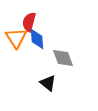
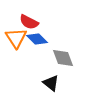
red semicircle: rotated 78 degrees counterclockwise
blue diamond: rotated 40 degrees counterclockwise
black triangle: moved 3 px right
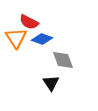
blue diamond: moved 5 px right; rotated 25 degrees counterclockwise
gray diamond: moved 2 px down
black triangle: rotated 18 degrees clockwise
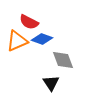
orange triangle: moved 1 px right, 3 px down; rotated 40 degrees clockwise
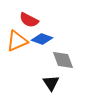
red semicircle: moved 2 px up
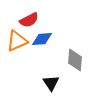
red semicircle: rotated 54 degrees counterclockwise
blue diamond: rotated 25 degrees counterclockwise
gray diamond: moved 12 px right; rotated 25 degrees clockwise
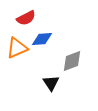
red semicircle: moved 3 px left, 2 px up
orange triangle: moved 7 px down
gray diamond: moved 3 px left, 1 px down; rotated 65 degrees clockwise
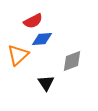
red semicircle: moved 7 px right, 3 px down
orange triangle: moved 1 px right, 7 px down; rotated 20 degrees counterclockwise
black triangle: moved 5 px left
